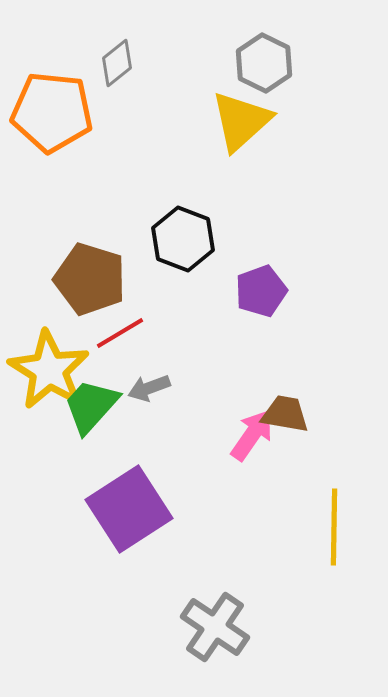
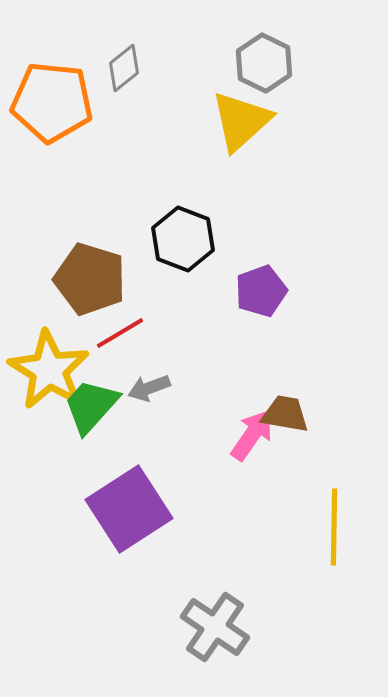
gray diamond: moved 7 px right, 5 px down
orange pentagon: moved 10 px up
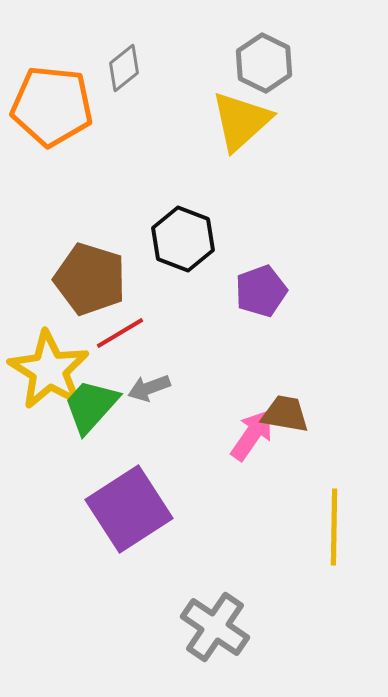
orange pentagon: moved 4 px down
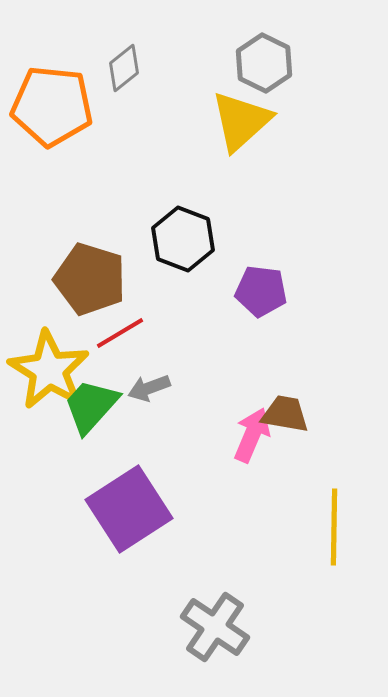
purple pentagon: rotated 27 degrees clockwise
pink arrow: rotated 12 degrees counterclockwise
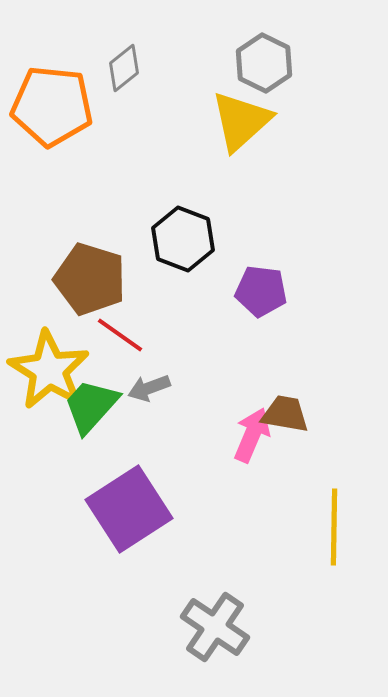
red line: moved 2 px down; rotated 66 degrees clockwise
